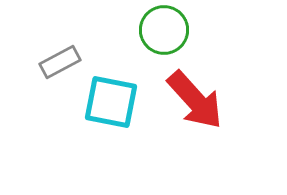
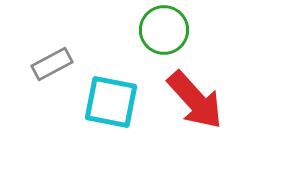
gray rectangle: moved 8 px left, 2 px down
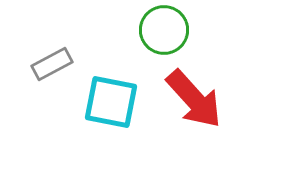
red arrow: moved 1 px left, 1 px up
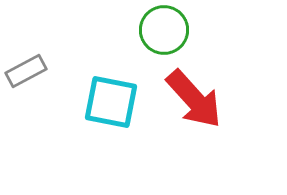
gray rectangle: moved 26 px left, 7 px down
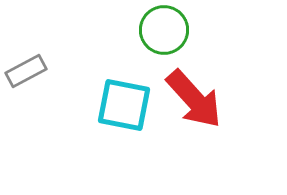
cyan square: moved 13 px right, 3 px down
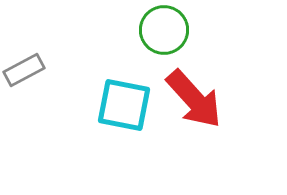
gray rectangle: moved 2 px left, 1 px up
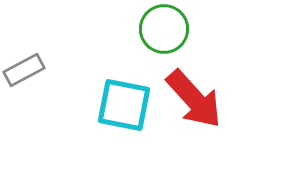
green circle: moved 1 px up
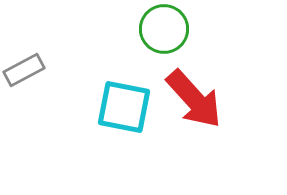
cyan square: moved 2 px down
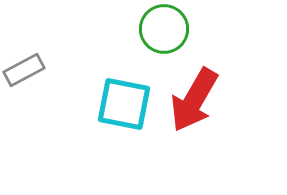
red arrow: moved 1 px down; rotated 72 degrees clockwise
cyan square: moved 3 px up
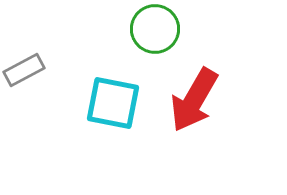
green circle: moved 9 px left
cyan square: moved 11 px left, 1 px up
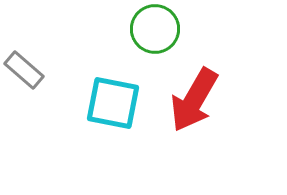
gray rectangle: rotated 69 degrees clockwise
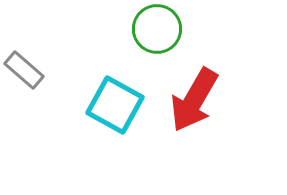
green circle: moved 2 px right
cyan square: moved 2 px right, 2 px down; rotated 18 degrees clockwise
